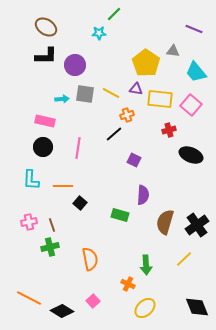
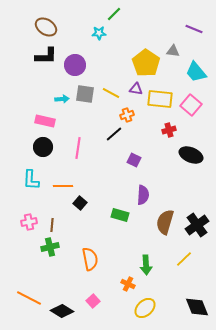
brown line at (52, 225): rotated 24 degrees clockwise
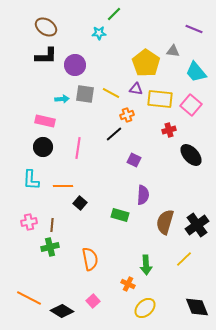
black ellipse at (191, 155): rotated 25 degrees clockwise
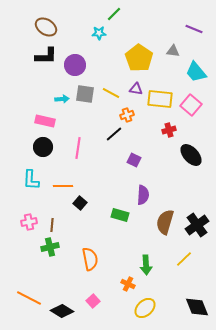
yellow pentagon at (146, 63): moved 7 px left, 5 px up
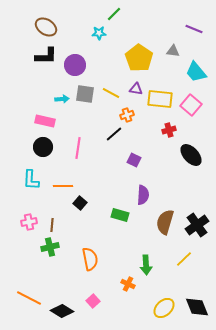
yellow ellipse at (145, 308): moved 19 px right
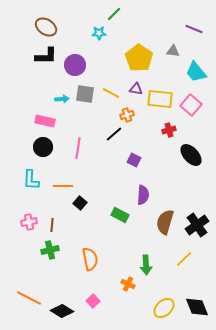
green rectangle at (120, 215): rotated 12 degrees clockwise
green cross at (50, 247): moved 3 px down
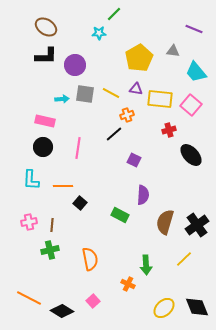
yellow pentagon at (139, 58): rotated 8 degrees clockwise
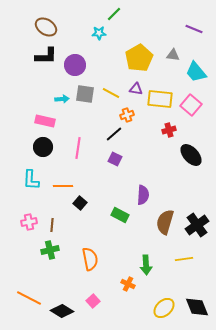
gray triangle at (173, 51): moved 4 px down
purple square at (134, 160): moved 19 px left, 1 px up
yellow line at (184, 259): rotated 36 degrees clockwise
